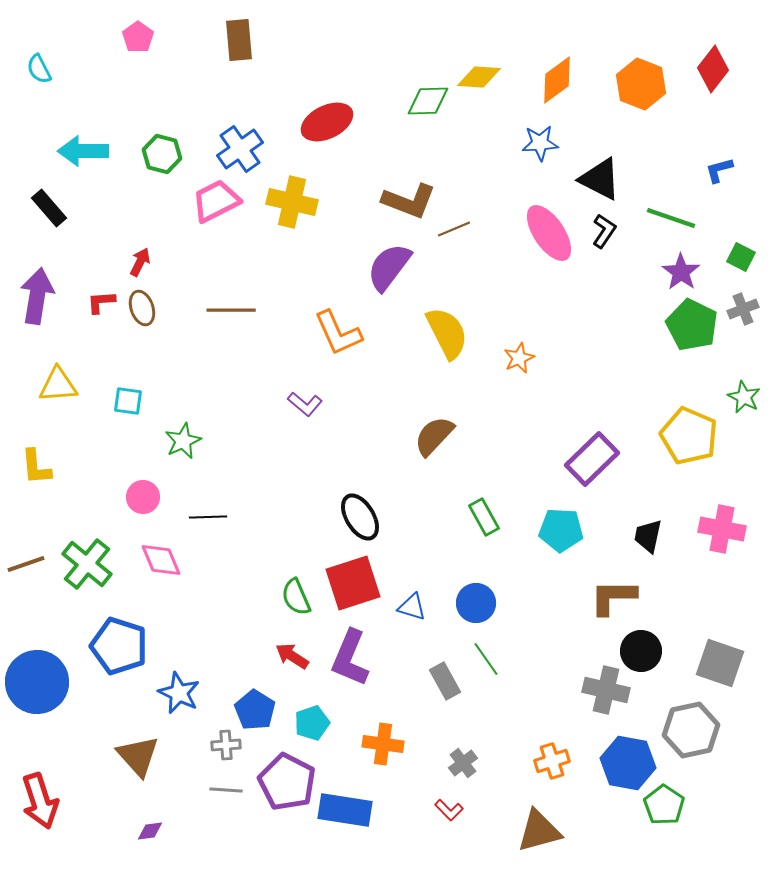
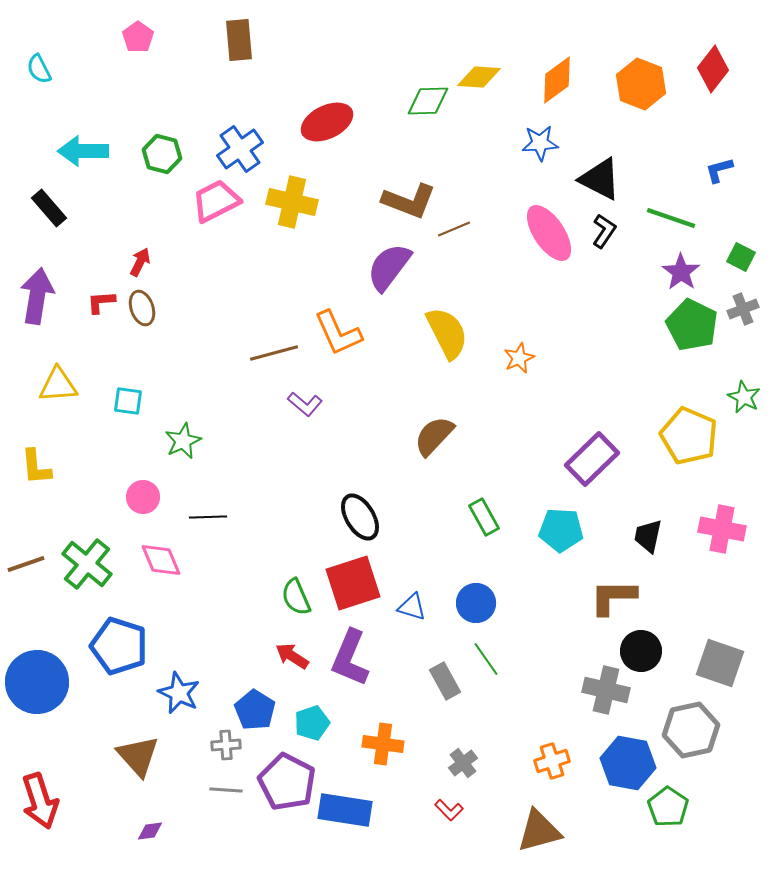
brown line at (231, 310): moved 43 px right, 43 px down; rotated 15 degrees counterclockwise
green pentagon at (664, 805): moved 4 px right, 2 px down
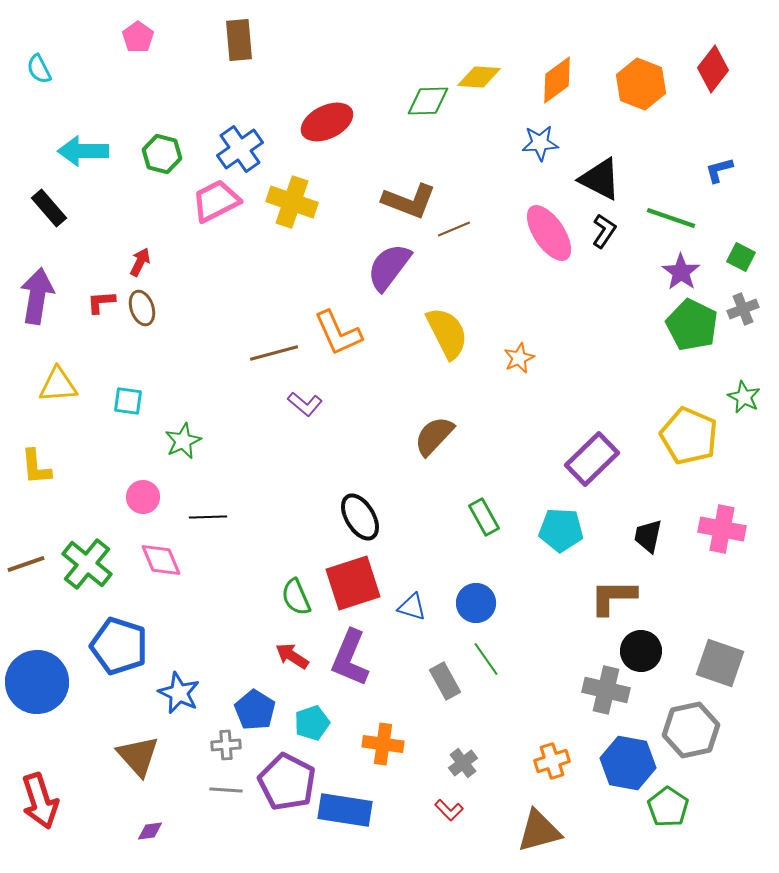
yellow cross at (292, 202): rotated 6 degrees clockwise
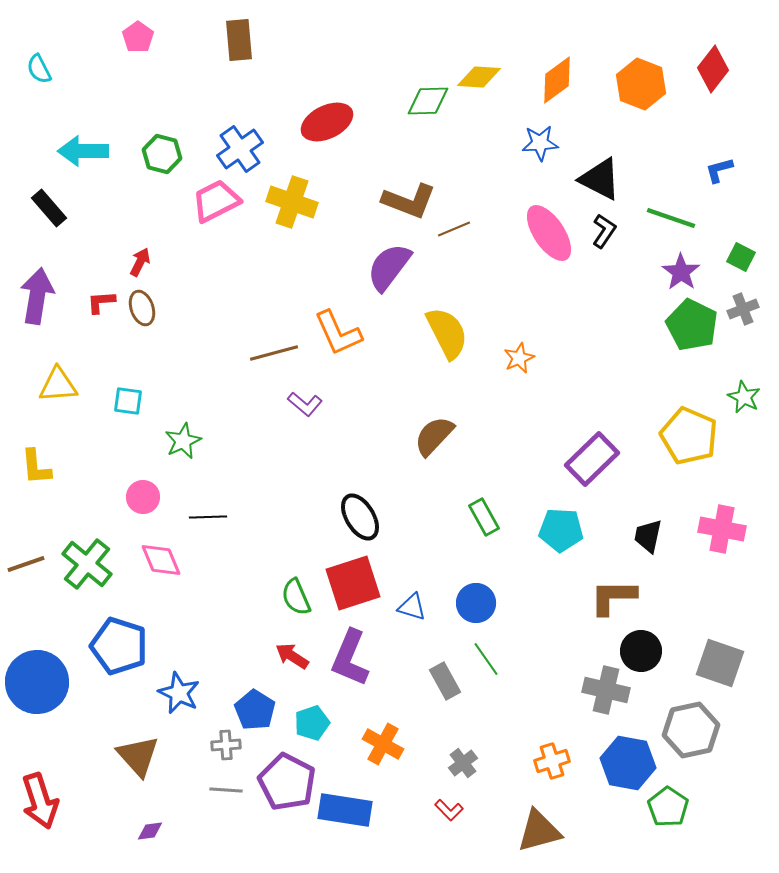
orange cross at (383, 744): rotated 21 degrees clockwise
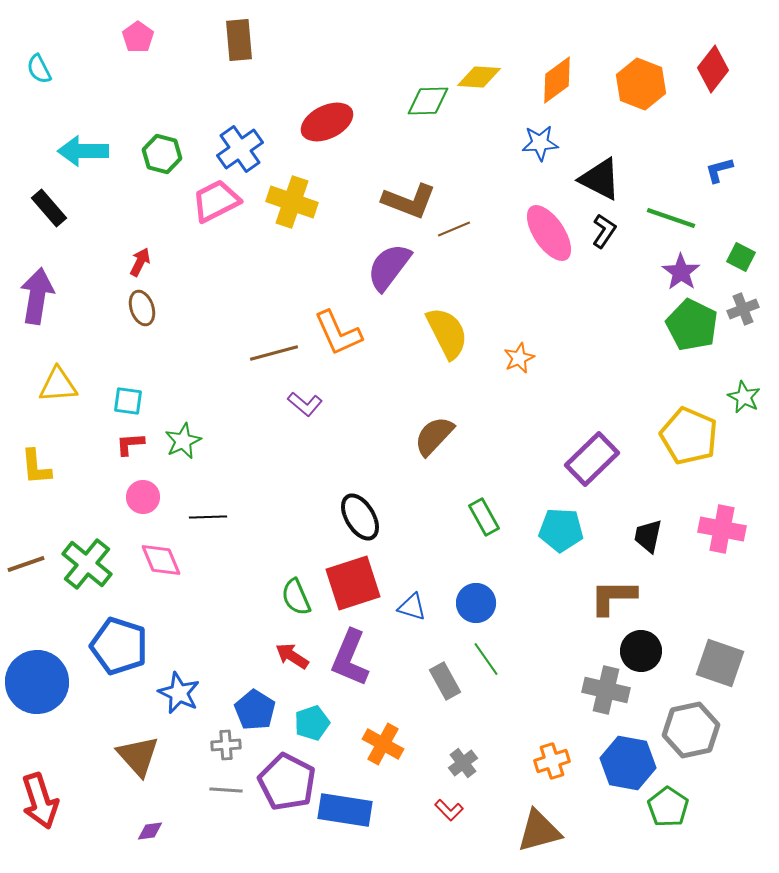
red L-shape at (101, 302): moved 29 px right, 142 px down
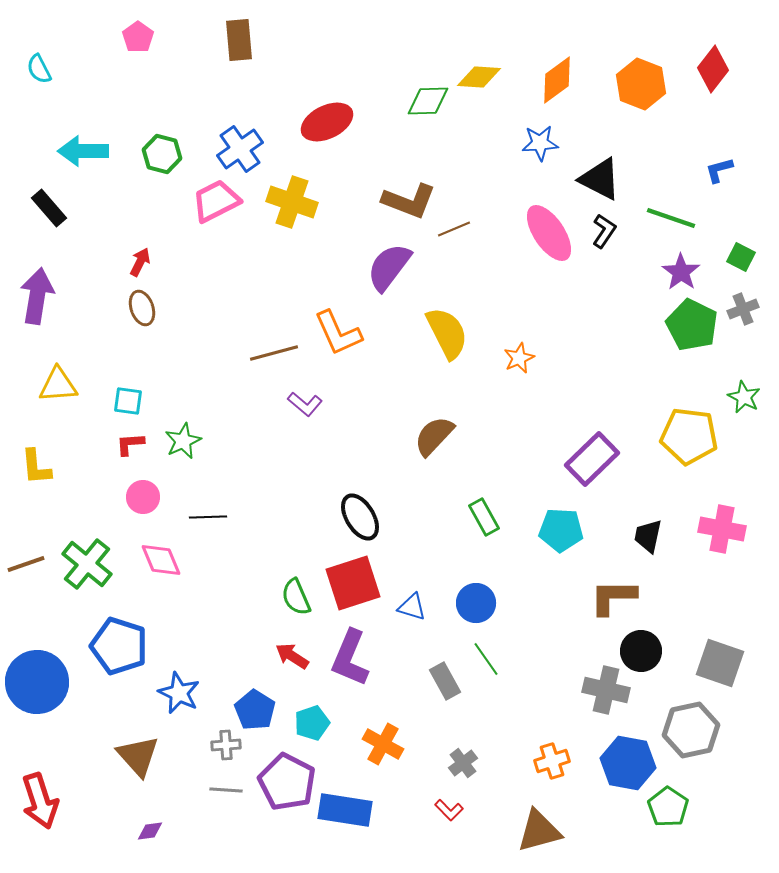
yellow pentagon at (689, 436): rotated 16 degrees counterclockwise
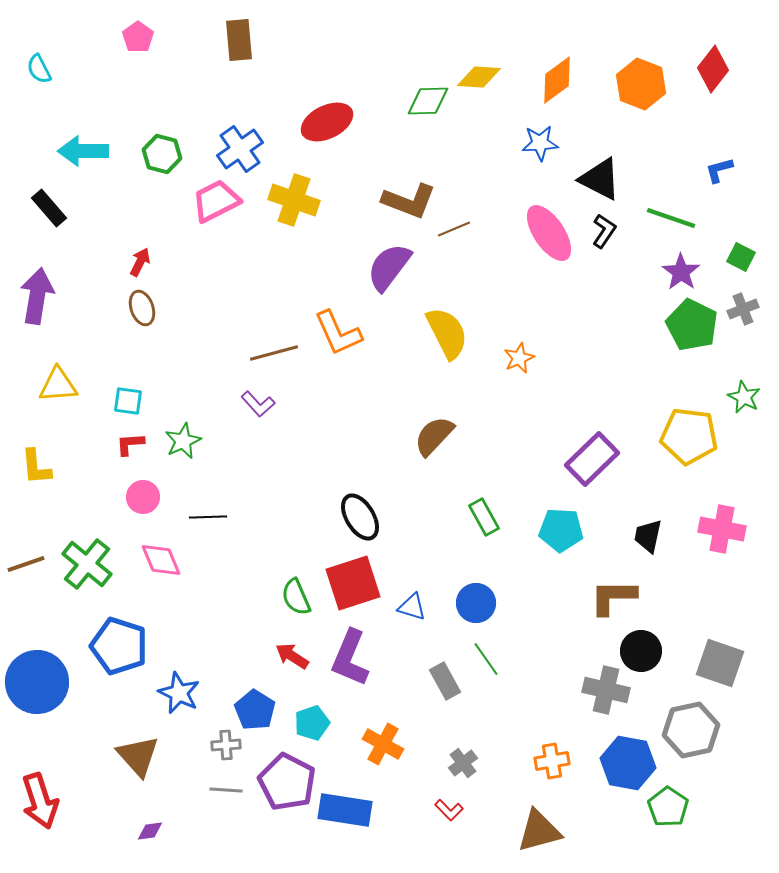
yellow cross at (292, 202): moved 2 px right, 2 px up
purple L-shape at (305, 404): moved 47 px left; rotated 8 degrees clockwise
orange cross at (552, 761): rotated 8 degrees clockwise
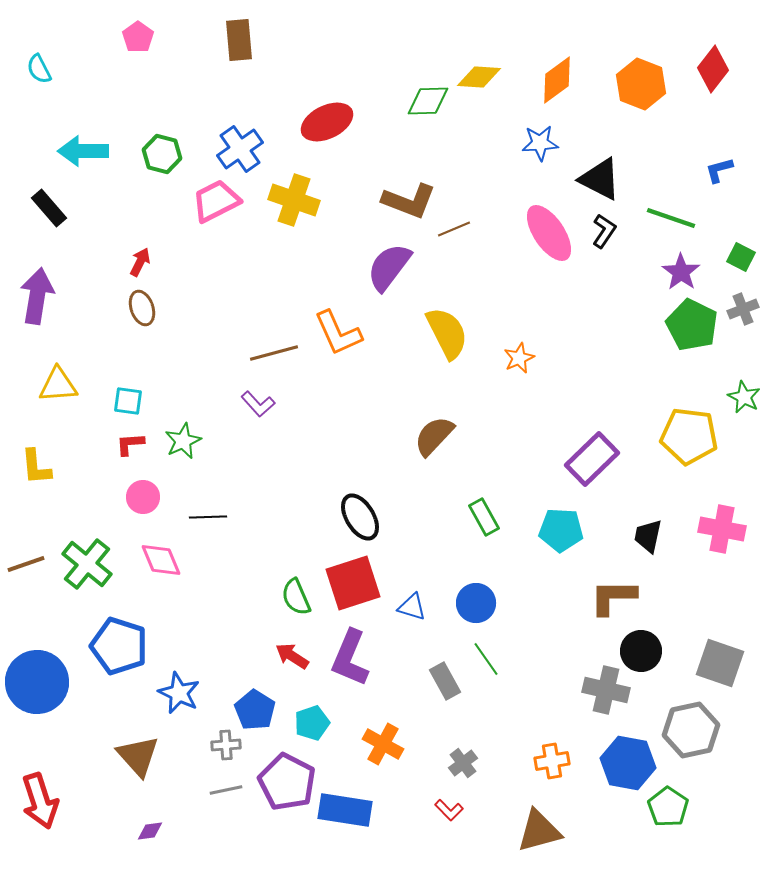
gray line at (226, 790): rotated 16 degrees counterclockwise
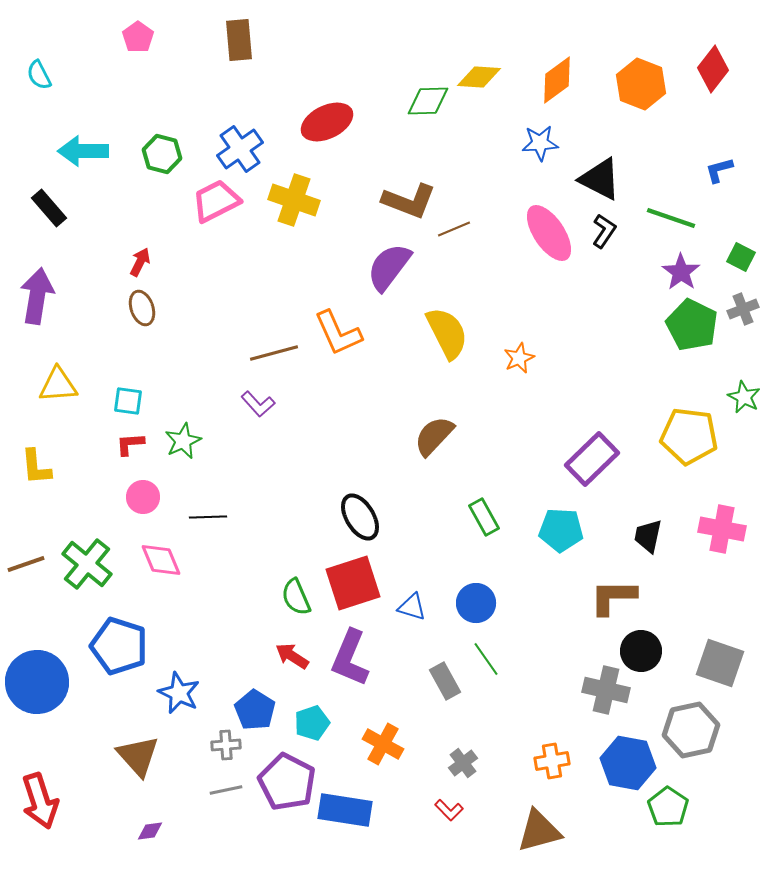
cyan semicircle at (39, 69): moved 6 px down
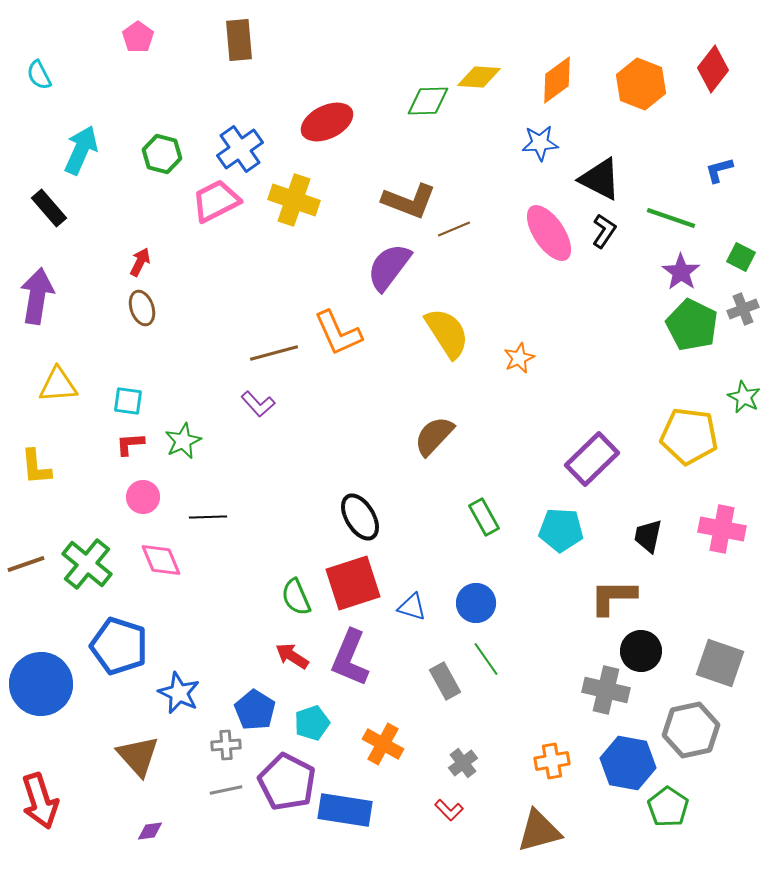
cyan arrow at (83, 151): moved 2 px left, 1 px up; rotated 114 degrees clockwise
yellow semicircle at (447, 333): rotated 6 degrees counterclockwise
blue circle at (37, 682): moved 4 px right, 2 px down
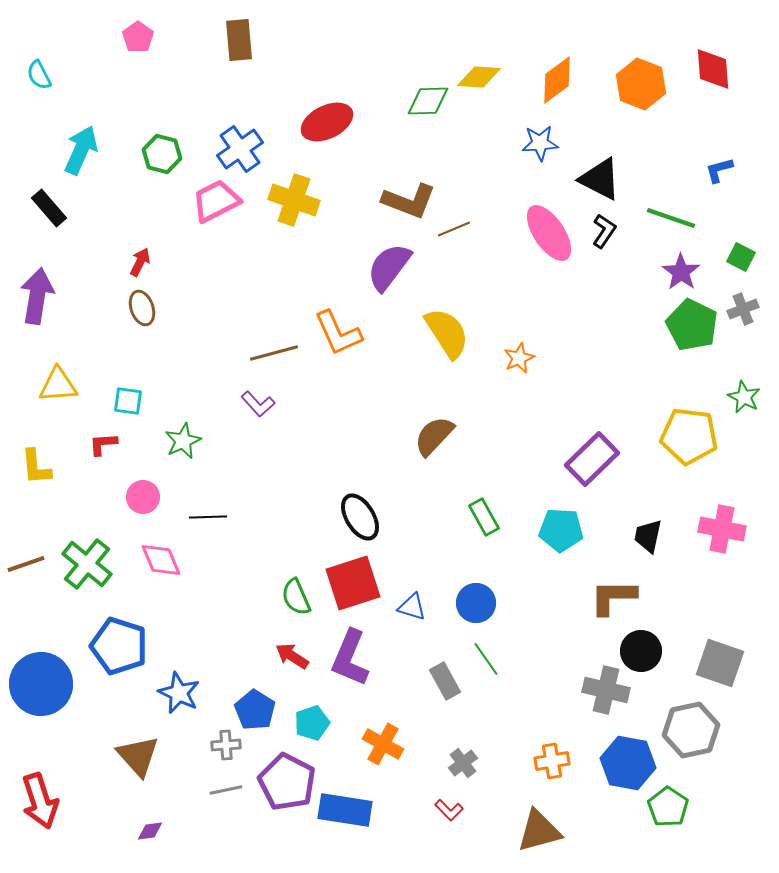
red diamond at (713, 69): rotated 42 degrees counterclockwise
red L-shape at (130, 444): moved 27 px left
